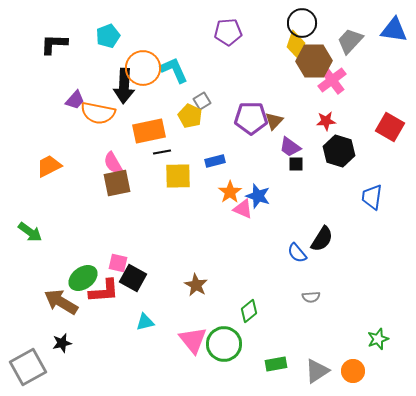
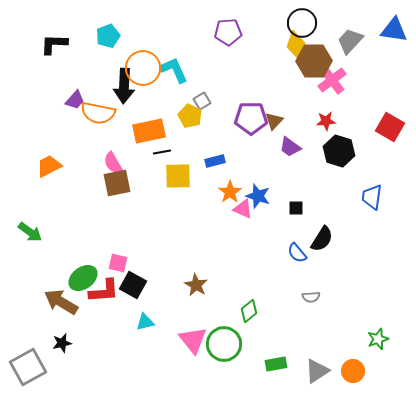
black square at (296, 164): moved 44 px down
black square at (133, 278): moved 7 px down
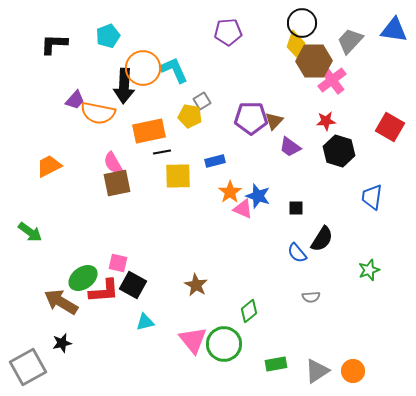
yellow pentagon at (190, 116): rotated 15 degrees counterclockwise
green star at (378, 339): moved 9 px left, 69 px up
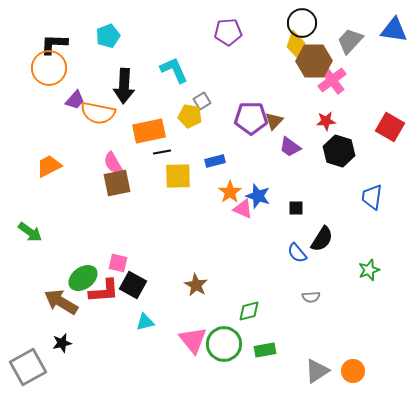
orange circle at (143, 68): moved 94 px left
green diamond at (249, 311): rotated 25 degrees clockwise
green rectangle at (276, 364): moved 11 px left, 14 px up
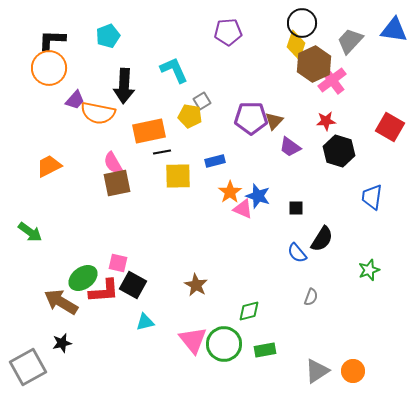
black L-shape at (54, 44): moved 2 px left, 4 px up
brown hexagon at (314, 61): moved 3 px down; rotated 24 degrees counterclockwise
gray semicircle at (311, 297): rotated 66 degrees counterclockwise
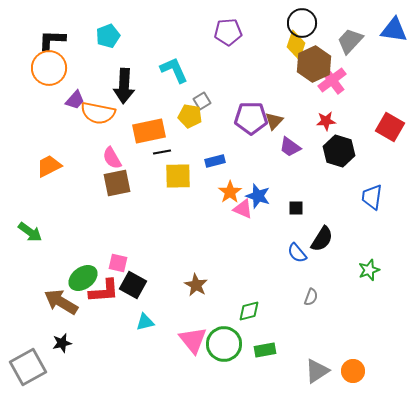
pink semicircle at (113, 163): moved 1 px left, 5 px up
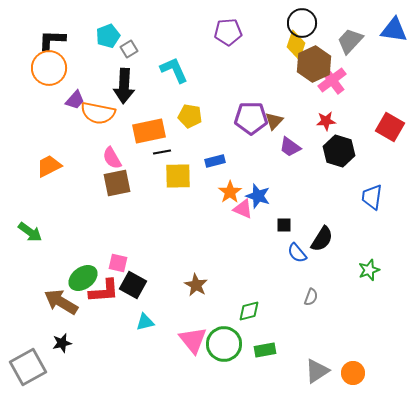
gray square at (202, 101): moved 73 px left, 52 px up
black square at (296, 208): moved 12 px left, 17 px down
orange circle at (353, 371): moved 2 px down
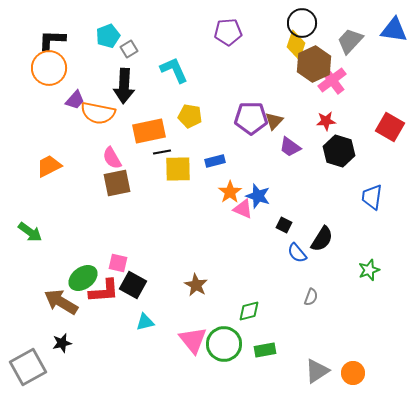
yellow square at (178, 176): moved 7 px up
black square at (284, 225): rotated 28 degrees clockwise
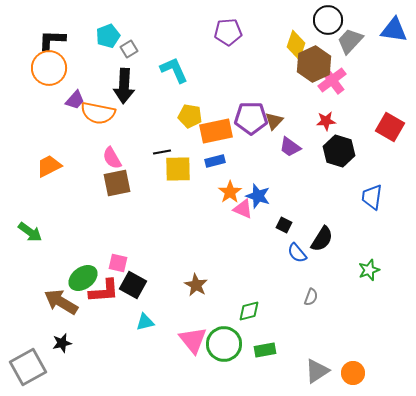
black circle at (302, 23): moved 26 px right, 3 px up
orange rectangle at (149, 131): moved 67 px right
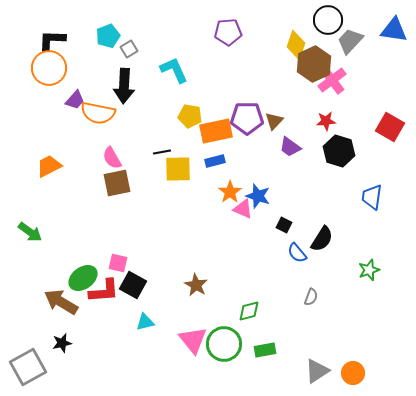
purple pentagon at (251, 118): moved 4 px left
